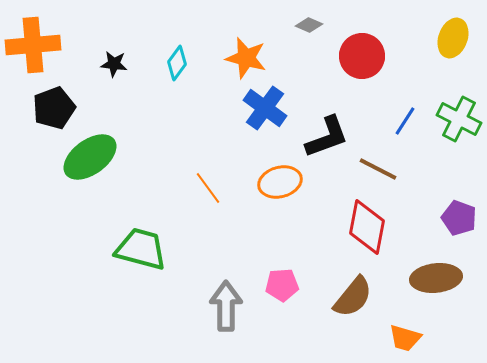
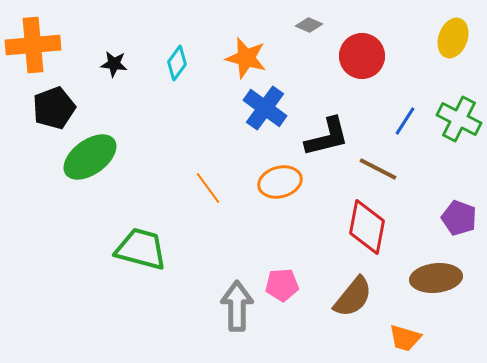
black L-shape: rotated 6 degrees clockwise
gray arrow: moved 11 px right
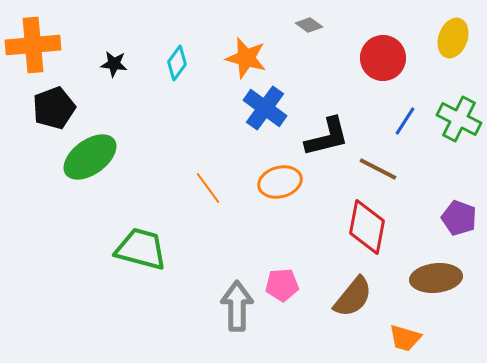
gray diamond: rotated 12 degrees clockwise
red circle: moved 21 px right, 2 px down
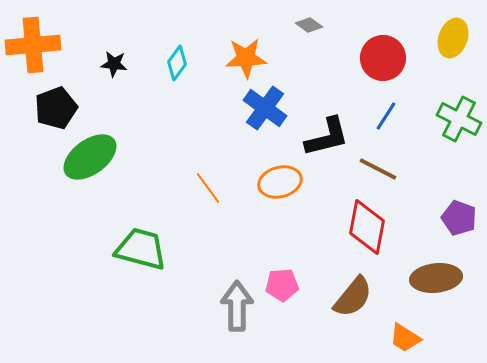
orange star: rotated 18 degrees counterclockwise
black pentagon: moved 2 px right
blue line: moved 19 px left, 5 px up
orange trapezoid: rotated 16 degrees clockwise
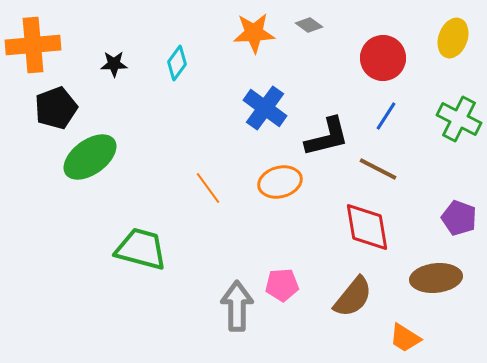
orange star: moved 8 px right, 25 px up
black star: rotated 8 degrees counterclockwise
red diamond: rotated 20 degrees counterclockwise
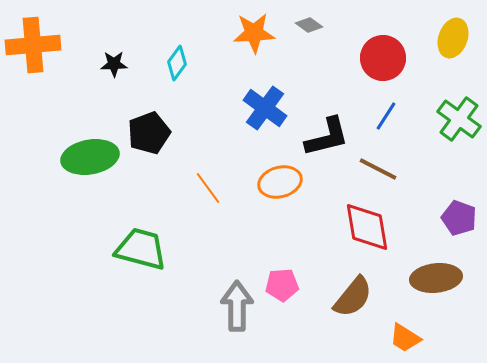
black pentagon: moved 93 px right, 25 px down
green cross: rotated 9 degrees clockwise
green ellipse: rotated 26 degrees clockwise
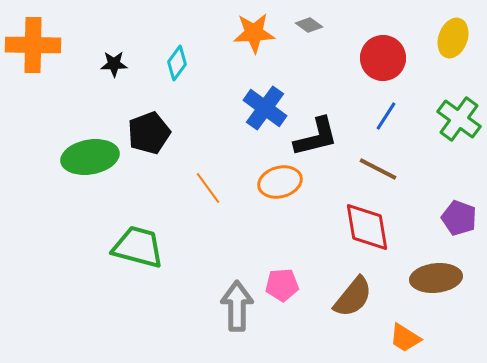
orange cross: rotated 6 degrees clockwise
black L-shape: moved 11 px left
green trapezoid: moved 3 px left, 2 px up
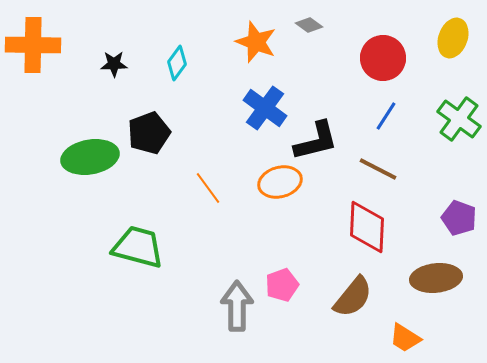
orange star: moved 2 px right, 9 px down; rotated 24 degrees clockwise
black L-shape: moved 4 px down
red diamond: rotated 12 degrees clockwise
pink pentagon: rotated 16 degrees counterclockwise
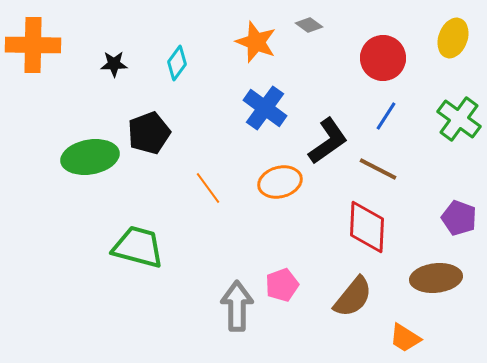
black L-shape: moved 12 px right; rotated 21 degrees counterclockwise
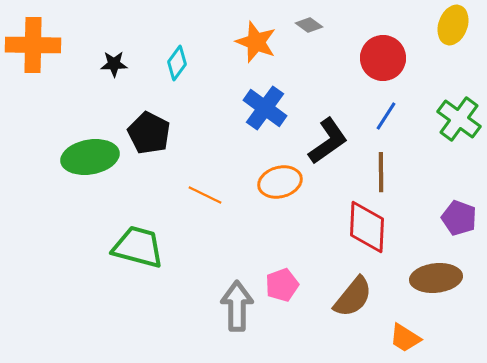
yellow ellipse: moved 13 px up
black pentagon: rotated 24 degrees counterclockwise
brown line: moved 3 px right, 3 px down; rotated 63 degrees clockwise
orange line: moved 3 px left, 7 px down; rotated 28 degrees counterclockwise
